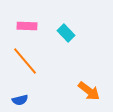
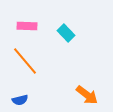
orange arrow: moved 2 px left, 4 px down
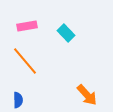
pink rectangle: rotated 12 degrees counterclockwise
orange arrow: rotated 10 degrees clockwise
blue semicircle: moved 2 px left; rotated 77 degrees counterclockwise
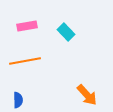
cyan rectangle: moved 1 px up
orange line: rotated 60 degrees counterclockwise
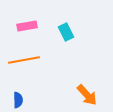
cyan rectangle: rotated 18 degrees clockwise
orange line: moved 1 px left, 1 px up
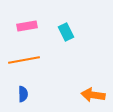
orange arrow: moved 6 px right; rotated 140 degrees clockwise
blue semicircle: moved 5 px right, 6 px up
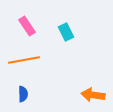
pink rectangle: rotated 66 degrees clockwise
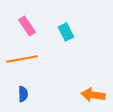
orange line: moved 2 px left, 1 px up
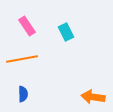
orange arrow: moved 2 px down
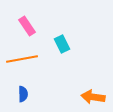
cyan rectangle: moved 4 px left, 12 px down
